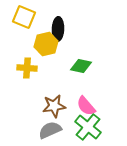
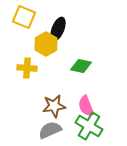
black ellipse: rotated 20 degrees clockwise
yellow hexagon: rotated 15 degrees counterclockwise
pink semicircle: rotated 20 degrees clockwise
green cross: moved 1 px right, 1 px up; rotated 8 degrees counterclockwise
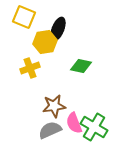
yellow hexagon: moved 1 px left, 2 px up; rotated 20 degrees clockwise
yellow cross: moved 3 px right; rotated 24 degrees counterclockwise
pink semicircle: moved 12 px left, 17 px down
green cross: moved 5 px right, 1 px down
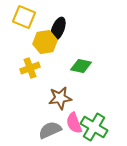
brown star: moved 6 px right, 8 px up
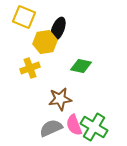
brown star: moved 1 px down
pink semicircle: moved 2 px down
gray semicircle: moved 1 px right, 2 px up
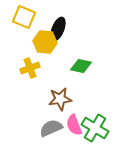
yellow hexagon: rotated 15 degrees clockwise
green cross: moved 1 px right, 1 px down
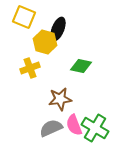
yellow hexagon: rotated 10 degrees clockwise
